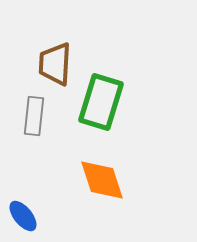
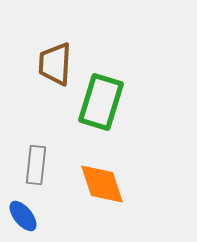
gray rectangle: moved 2 px right, 49 px down
orange diamond: moved 4 px down
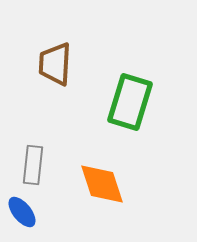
green rectangle: moved 29 px right
gray rectangle: moved 3 px left
blue ellipse: moved 1 px left, 4 px up
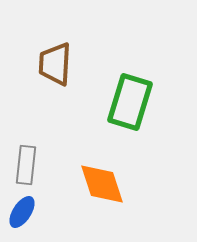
gray rectangle: moved 7 px left
blue ellipse: rotated 72 degrees clockwise
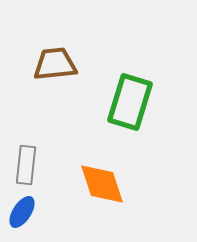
brown trapezoid: rotated 81 degrees clockwise
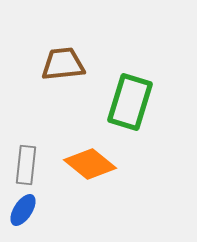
brown trapezoid: moved 8 px right
orange diamond: moved 12 px left, 20 px up; rotated 33 degrees counterclockwise
blue ellipse: moved 1 px right, 2 px up
